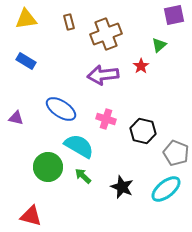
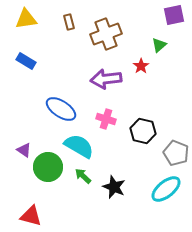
purple arrow: moved 3 px right, 4 px down
purple triangle: moved 8 px right, 32 px down; rotated 21 degrees clockwise
black star: moved 8 px left
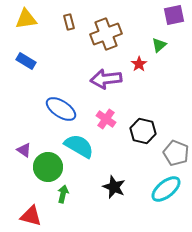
red star: moved 2 px left, 2 px up
pink cross: rotated 18 degrees clockwise
green arrow: moved 20 px left, 18 px down; rotated 60 degrees clockwise
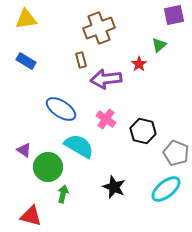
brown rectangle: moved 12 px right, 38 px down
brown cross: moved 7 px left, 6 px up
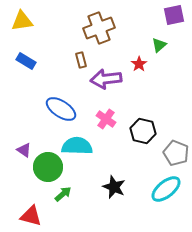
yellow triangle: moved 4 px left, 2 px down
cyan semicircle: moved 2 px left; rotated 28 degrees counterclockwise
green arrow: rotated 36 degrees clockwise
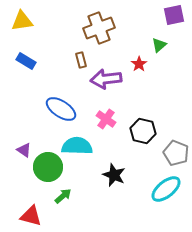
black star: moved 12 px up
green arrow: moved 2 px down
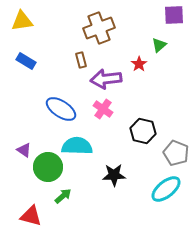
purple square: rotated 10 degrees clockwise
pink cross: moved 3 px left, 10 px up
black star: rotated 25 degrees counterclockwise
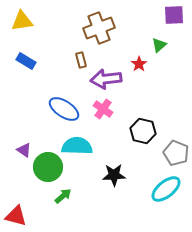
blue ellipse: moved 3 px right
red triangle: moved 15 px left
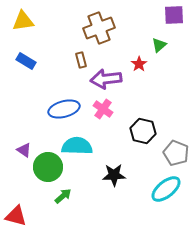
yellow triangle: moved 1 px right
blue ellipse: rotated 48 degrees counterclockwise
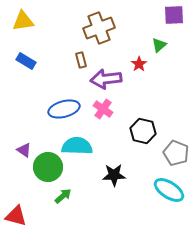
cyan ellipse: moved 3 px right, 1 px down; rotated 72 degrees clockwise
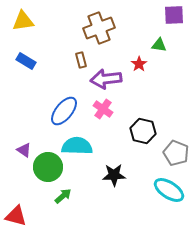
green triangle: rotated 49 degrees clockwise
blue ellipse: moved 2 px down; rotated 36 degrees counterclockwise
